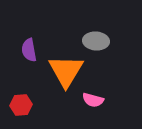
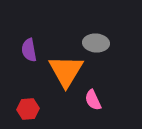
gray ellipse: moved 2 px down
pink semicircle: rotated 50 degrees clockwise
red hexagon: moved 7 px right, 4 px down
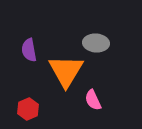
red hexagon: rotated 20 degrees counterclockwise
